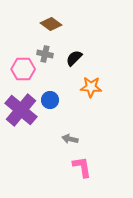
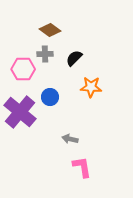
brown diamond: moved 1 px left, 6 px down
gray cross: rotated 14 degrees counterclockwise
blue circle: moved 3 px up
purple cross: moved 1 px left, 2 px down
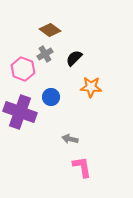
gray cross: rotated 28 degrees counterclockwise
pink hexagon: rotated 20 degrees clockwise
blue circle: moved 1 px right
purple cross: rotated 20 degrees counterclockwise
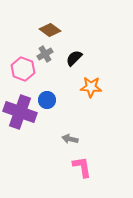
blue circle: moved 4 px left, 3 px down
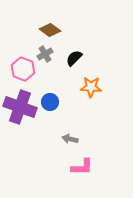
blue circle: moved 3 px right, 2 px down
purple cross: moved 5 px up
pink L-shape: rotated 100 degrees clockwise
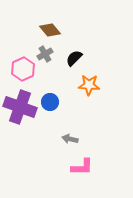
brown diamond: rotated 15 degrees clockwise
pink hexagon: rotated 15 degrees clockwise
orange star: moved 2 px left, 2 px up
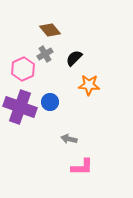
gray arrow: moved 1 px left
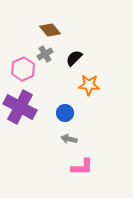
blue circle: moved 15 px right, 11 px down
purple cross: rotated 8 degrees clockwise
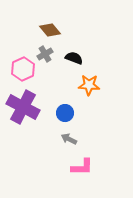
black semicircle: rotated 66 degrees clockwise
purple cross: moved 3 px right
gray arrow: rotated 14 degrees clockwise
